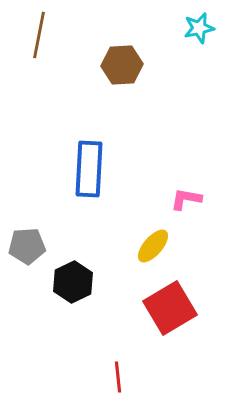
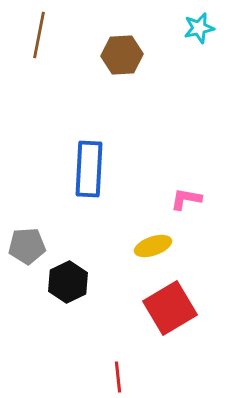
brown hexagon: moved 10 px up
yellow ellipse: rotated 30 degrees clockwise
black hexagon: moved 5 px left
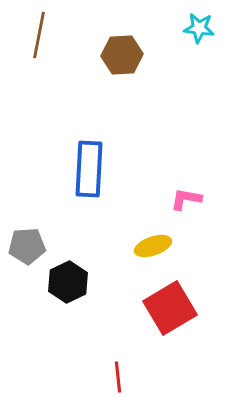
cyan star: rotated 20 degrees clockwise
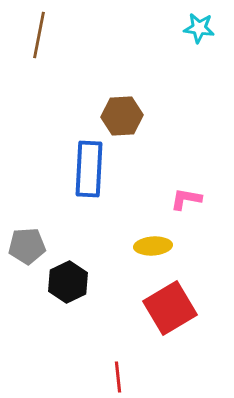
brown hexagon: moved 61 px down
yellow ellipse: rotated 15 degrees clockwise
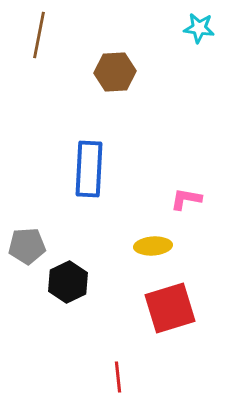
brown hexagon: moved 7 px left, 44 px up
red square: rotated 14 degrees clockwise
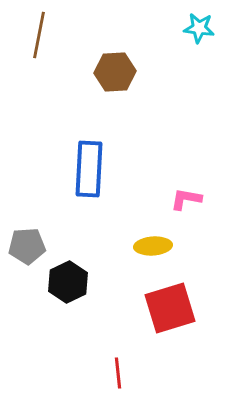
red line: moved 4 px up
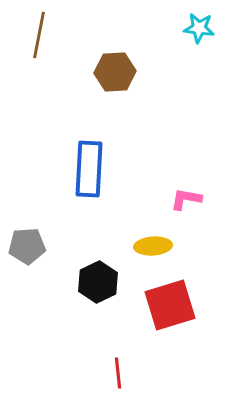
black hexagon: moved 30 px right
red square: moved 3 px up
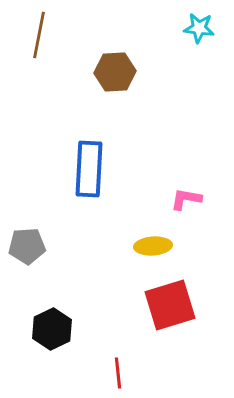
black hexagon: moved 46 px left, 47 px down
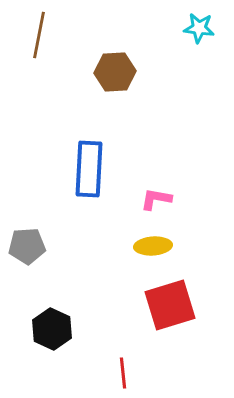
pink L-shape: moved 30 px left
black hexagon: rotated 9 degrees counterclockwise
red line: moved 5 px right
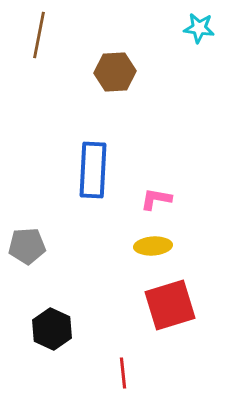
blue rectangle: moved 4 px right, 1 px down
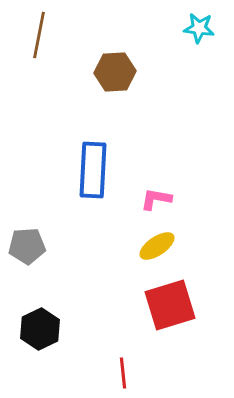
yellow ellipse: moved 4 px right; rotated 30 degrees counterclockwise
black hexagon: moved 12 px left; rotated 9 degrees clockwise
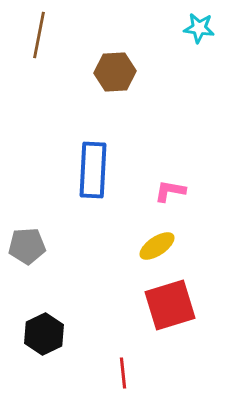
pink L-shape: moved 14 px right, 8 px up
black hexagon: moved 4 px right, 5 px down
